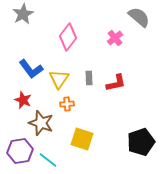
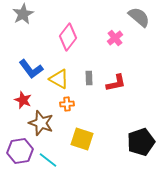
yellow triangle: rotated 35 degrees counterclockwise
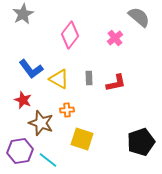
pink diamond: moved 2 px right, 2 px up
orange cross: moved 6 px down
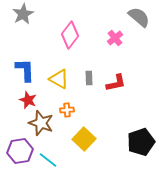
blue L-shape: moved 6 px left, 1 px down; rotated 145 degrees counterclockwise
red star: moved 5 px right
yellow square: moved 2 px right; rotated 25 degrees clockwise
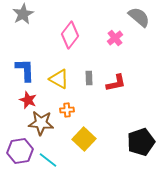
brown star: rotated 15 degrees counterclockwise
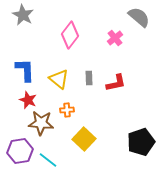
gray star: moved 1 px down; rotated 15 degrees counterclockwise
yellow triangle: rotated 10 degrees clockwise
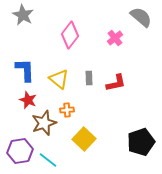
gray semicircle: moved 2 px right
brown star: moved 3 px right; rotated 25 degrees counterclockwise
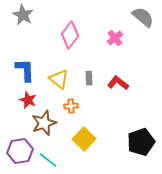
gray semicircle: moved 2 px right
red L-shape: moved 2 px right; rotated 130 degrees counterclockwise
orange cross: moved 4 px right, 4 px up
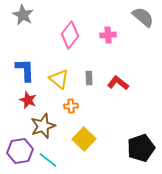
pink cross: moved 7 px left, 3 px up; rotated 35 degrees clockwise
brown star: moved 1 px left, 3 px down
black pentagon: moved 6 px down
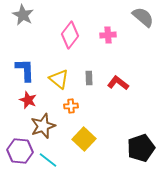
purple hexagon: rotated 15 degrees clockwise
